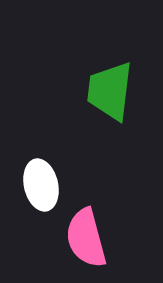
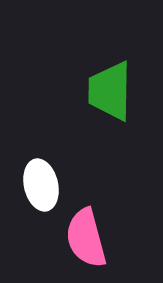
green trapezoid: rotated 6 degrees counterclockwise
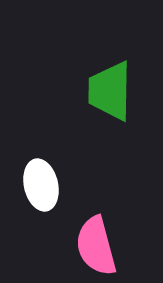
pink semicircle: moved 10 px right, 8 px down
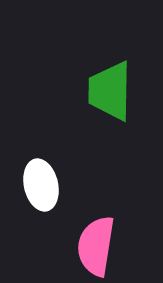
pink semicircle: rotated 24 degrees clockwise
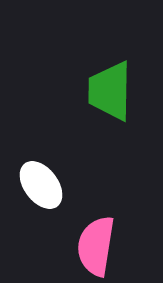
white ellipse: rotated 24 degrees counterclockwise
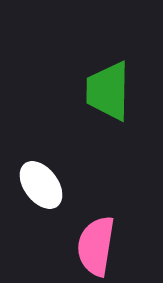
green trapezoid: moved 2 px left
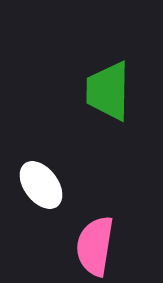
pink semicircle: moved 1 px left
